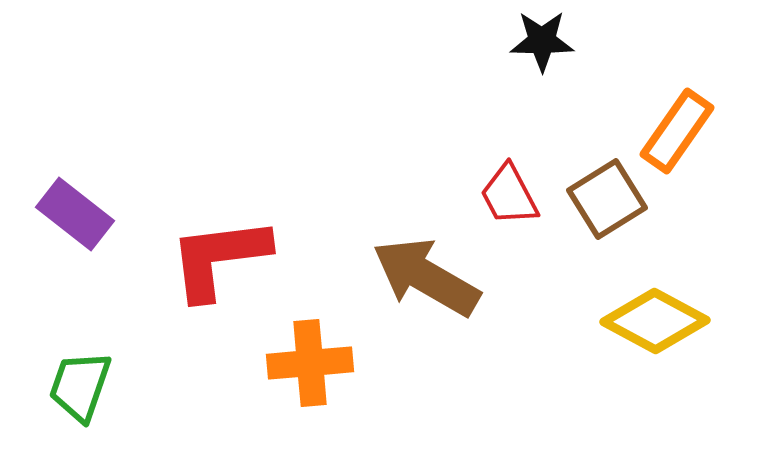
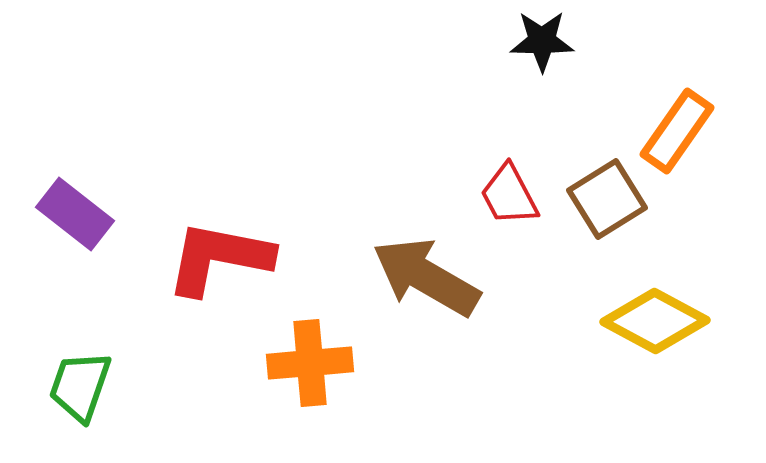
red L-shape: rotated 18 degrees clockwise
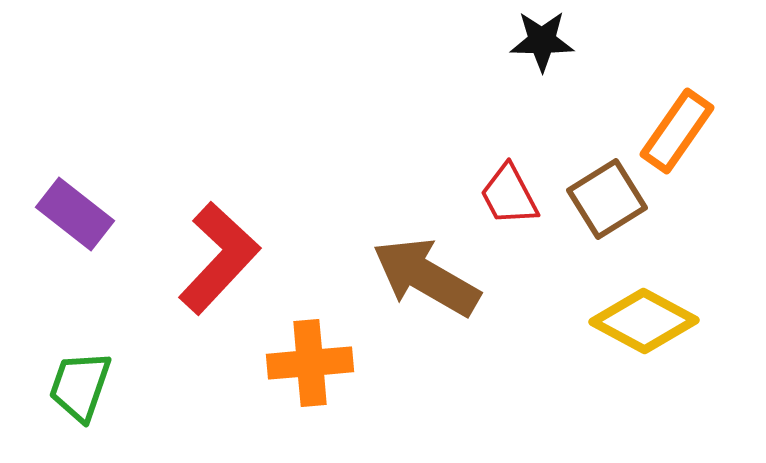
red L-shape: rotated 122 degrees clockwise
yellow diamond: moved 11 px left
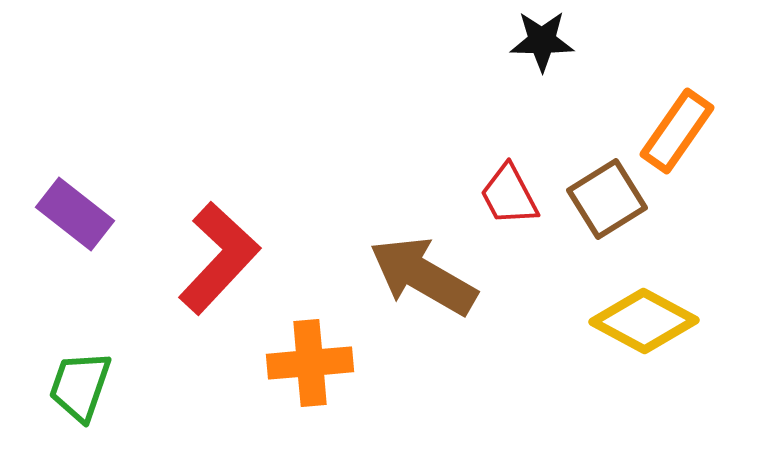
brown arrow: moved 3 px left, 1 px up
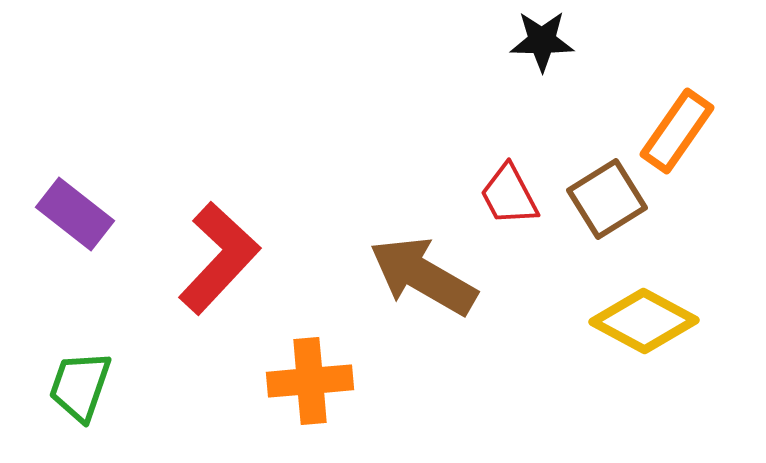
orange cross: moved 18 px down
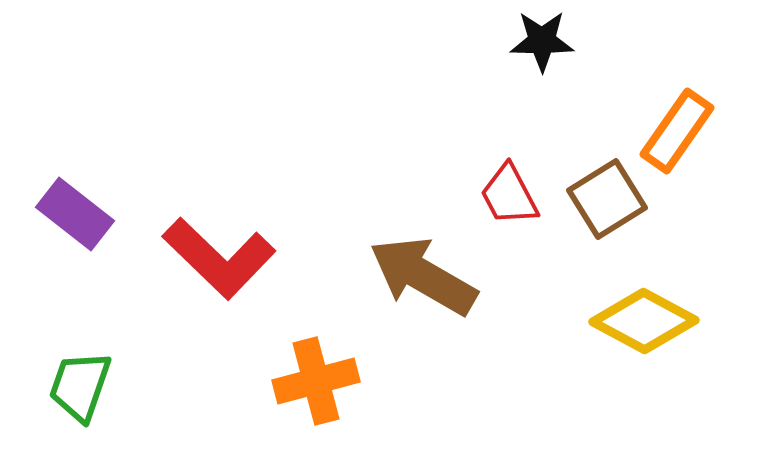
red L-shape: rotated 91 degrees clockwise
orange cross: moved 6 px right; rotated 10 degrees counterclockwise
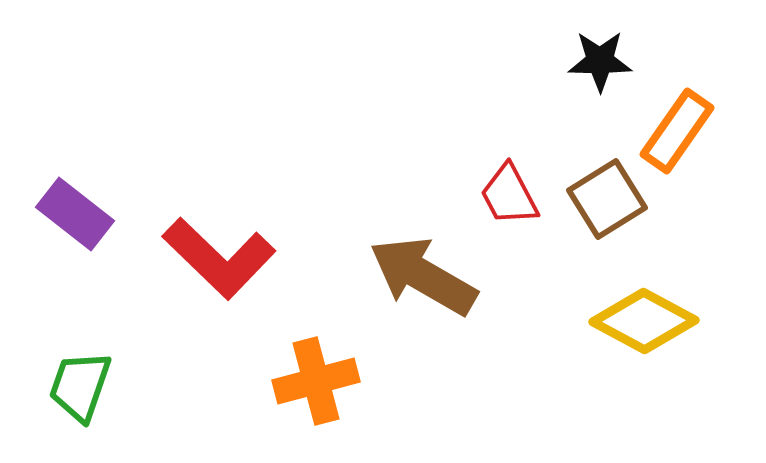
black star: moved 58 px right, 20 px down
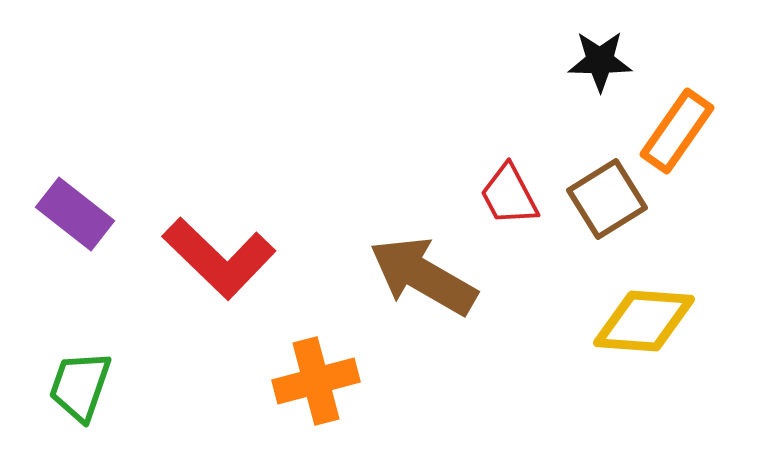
yellow diamond: rotated 24 degrees counterclockwise
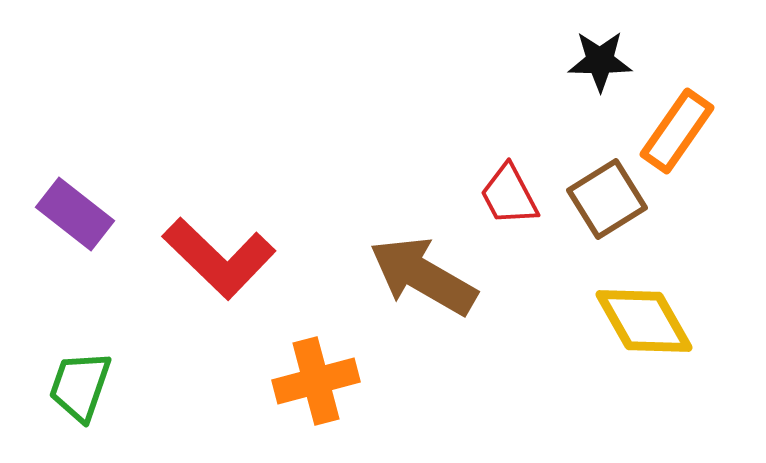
yellow diamond: rotated 56 degrees clockwise
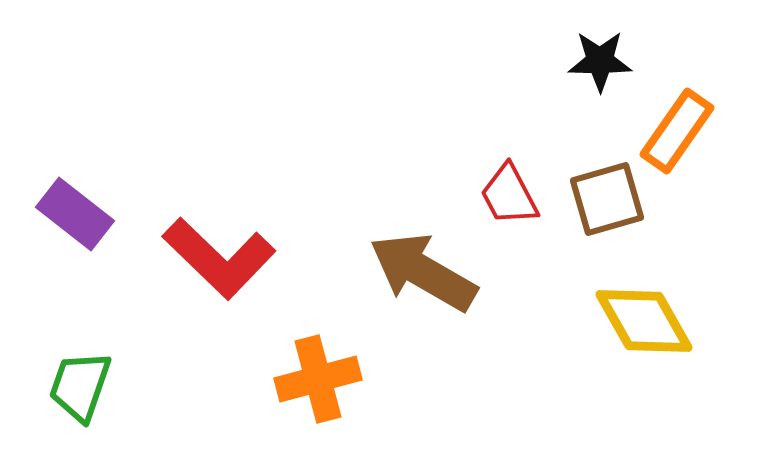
brown square: rotated 16 degrees clockwise
brown arrow: moved 4 px up
orange cross: moved 2 px right, 2 px up
